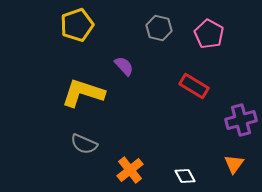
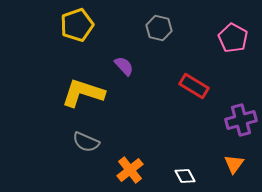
pink pentagon: moved 24 px right, 4 px down
gray semicircle: moved 2 px right, 2 px up
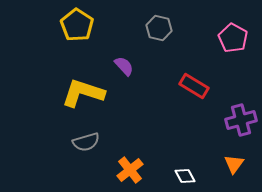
yellow pentagon: rotated 20 degrees counterclockwise
gray semicircle: rotated 40 degrees counterclockwise
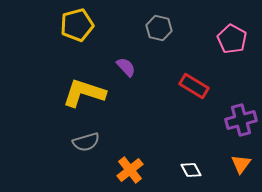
yellow pentagon: rotated 24 degrees clockwise
pink pentagon: moved 1 px left, 1 px down
purple semicircle: moved 2 px right, 1 px down
yellow L-shape: moved 1 px right
orange triangle: moved 7 px right
white diamond: moved 6 px right, 6 px up
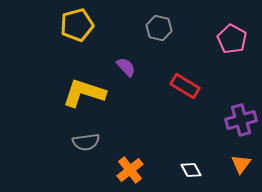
red rectangle: moved 9 px left
gray semicircle: rotated 8 degrees clockwise
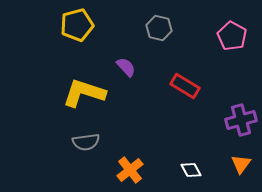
pink pentagon: moved 3 px up
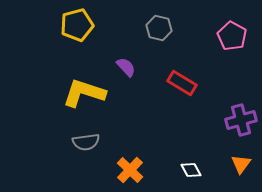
red rectangle: moved 3 px left, 3 px up
orange cross: rotated 8 degrees counterclockwise
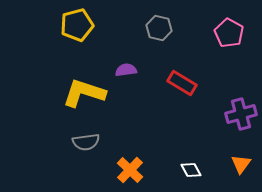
pink pentagon: moved 3 px left, 3 px up
purple semicircle: moved 3 px down; rotated 55 degrees counterclockwise
purple cross: moved 6 px up
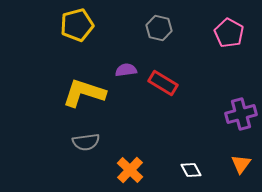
red rectangle: moved 19 px left
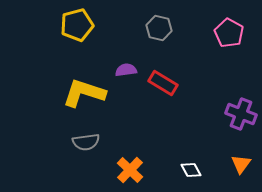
purple cross: rotated 36 degrees clockwise
